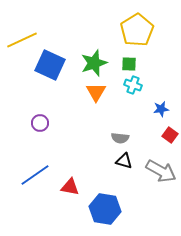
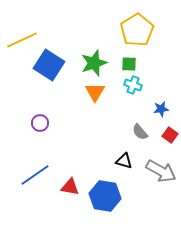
blue square: moved 1 px left; rotated 8 degrees clockwise
orange triangle: moved 1 px left
gray semicircle: moved 20 px right, 6 px up; rotated 42 degrees clockwise
blue hexagon: moved 13 px up
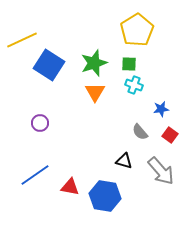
cyan cross: moved 1 px right
gray arrow: rotated 20 degrees clockwise
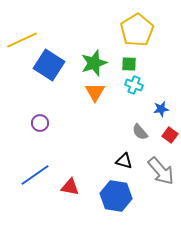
blue hexagon: moved 11 px right
